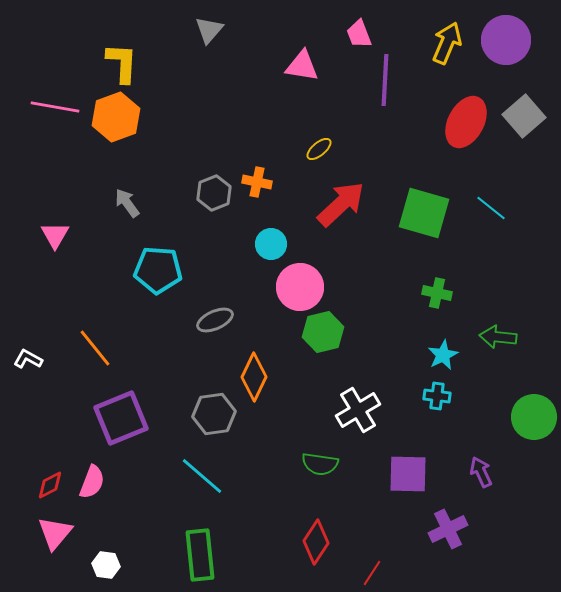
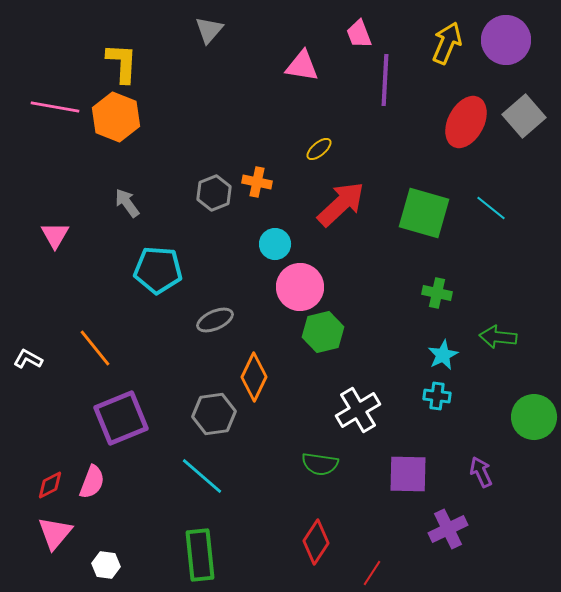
orange hexagon at (116, 117): rotated 18 degrees counterclockwise
cyan circle at (271, 244): moved 4 px right
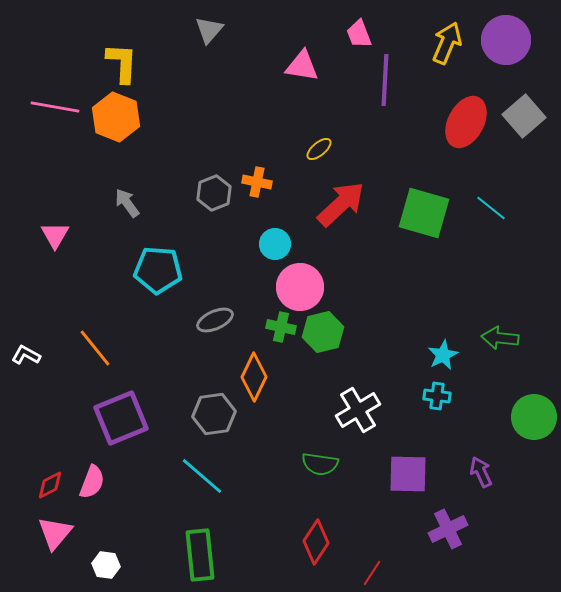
green cross at (437, 293): moved 156 px left, 34 px down
green arrow at (498, 337): moved 2 px right, 1 px down
white L-shape at (28, 359): moved 2 px left, 4 px up
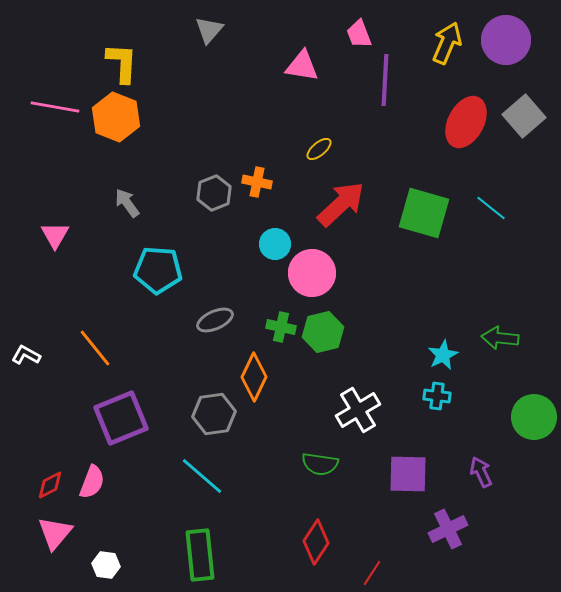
pink circle at (300, 287): moved 12 px right, 14 px up
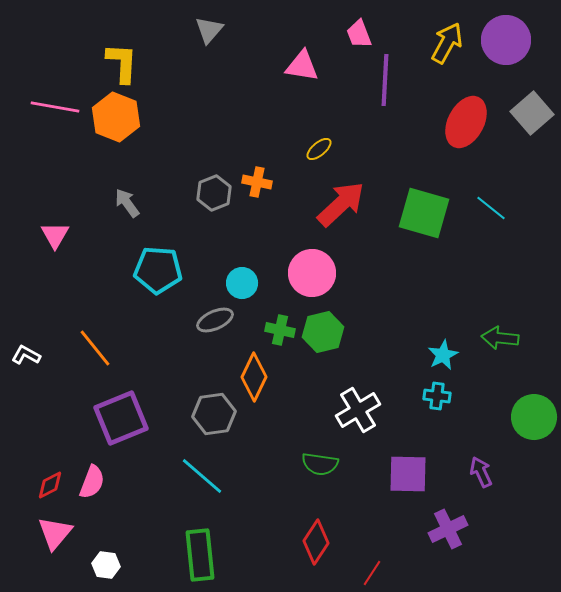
yellow arrow at (447, 43): rotated 6 degrees clockwise
gray square at (524, 116): moved 8 px right, 3 px up
cyan circle at (275, 244): moved 33 px left, 39 px down
green cross at (281, 327): moved 1 px left, 3 px down
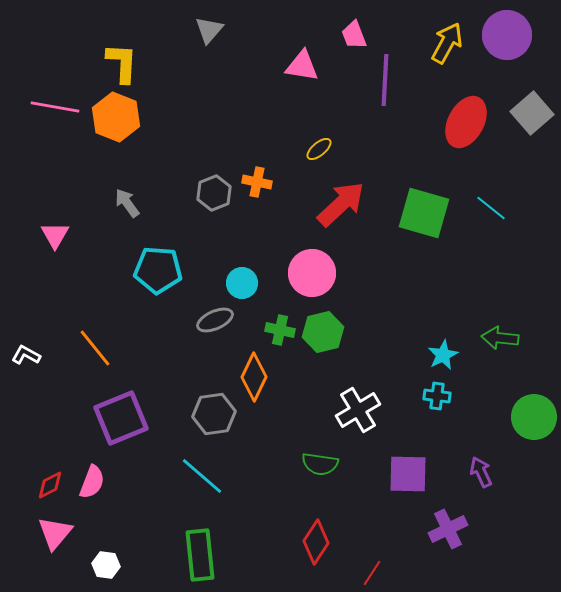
pink trapezoid at (359, 34): moved 5 px left, 1 px down
purple circle at (506, 40): moved 1 px right, 5 px up
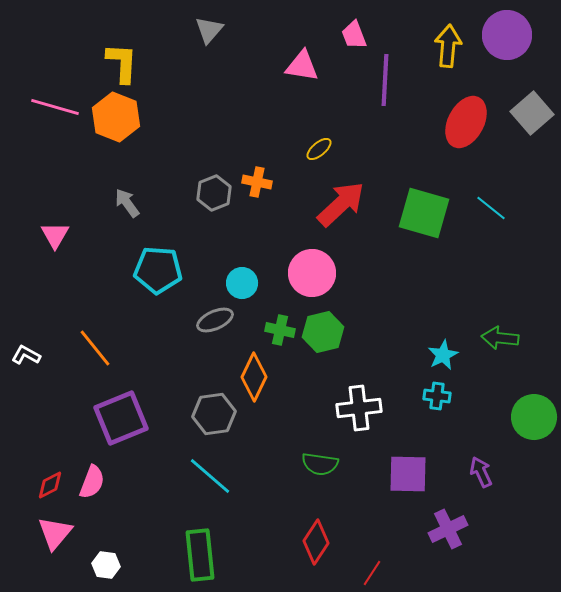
yellow arrow at (447, 43): moved 1 px right, 3 px down; rotated 24 degrees counterclockwise
pink line at (55, 107): rotated 6 degrees clockwise
white cross at (358, 410): moved 1 px right, 2 px up; rotated 24 degrees clockwise
cyan line at (202, 476): moved 8 px right
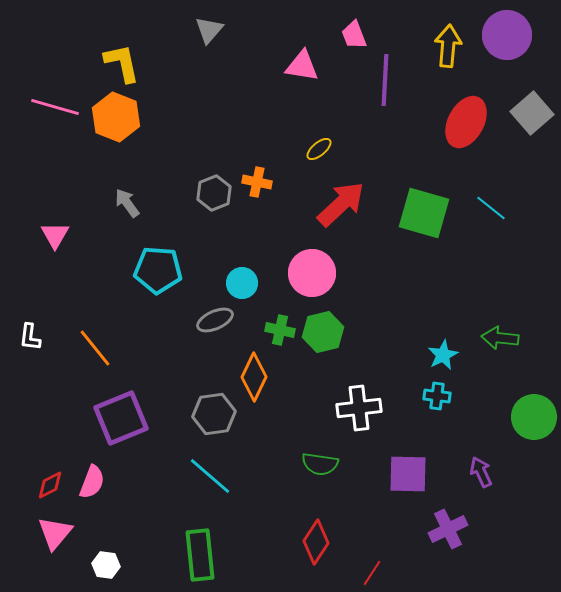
yellow L-shape at (122, 63): rotated 15 degrees counterclockwise
white L-shape at (26, 355): moved 4 px right, 18 px up; rotated 112 degrees counterclockwise
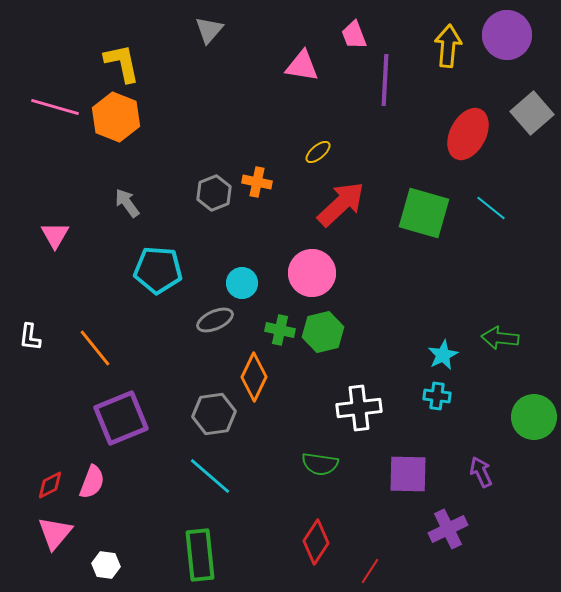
red ellipse at (466, 122): moved 2 px right, 12 px down
yellow ellipse at (319, 149): moved 1 px left, 3 px down
red line at (372, 573): moved 2 px left, 2 px up
